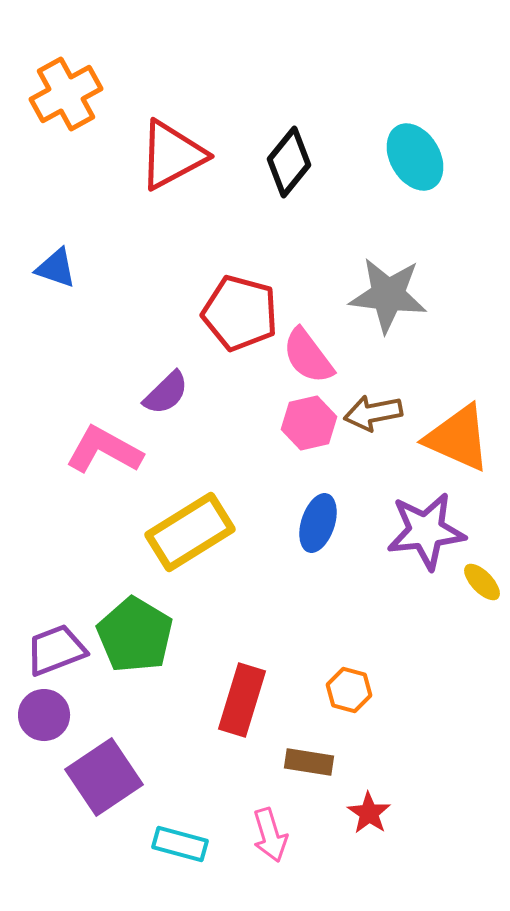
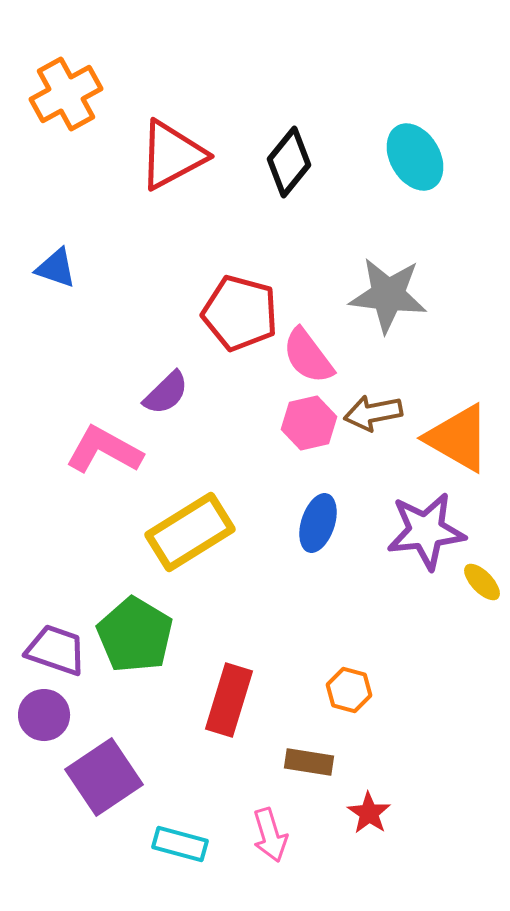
orange triangle: rotated 6 degrees clockwise
purple trapezoid: rotated 40 degrees clockwise
red rectangle: moved 13 px left
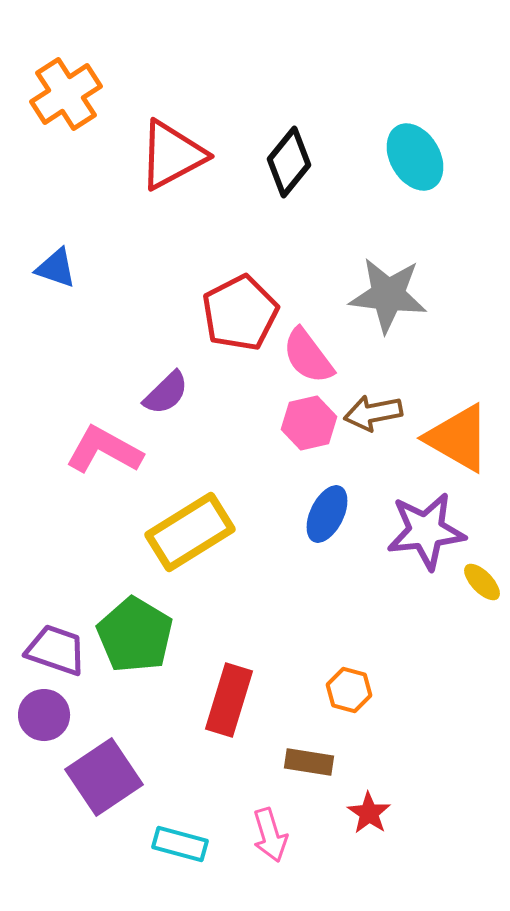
orange cross: rotated 4 degrees counterclockwise
red pentagon: rotated 30 degrees clockwise
blue ellipse: moved 9 px right, 9 px up; rotated 8 degrees clockwise
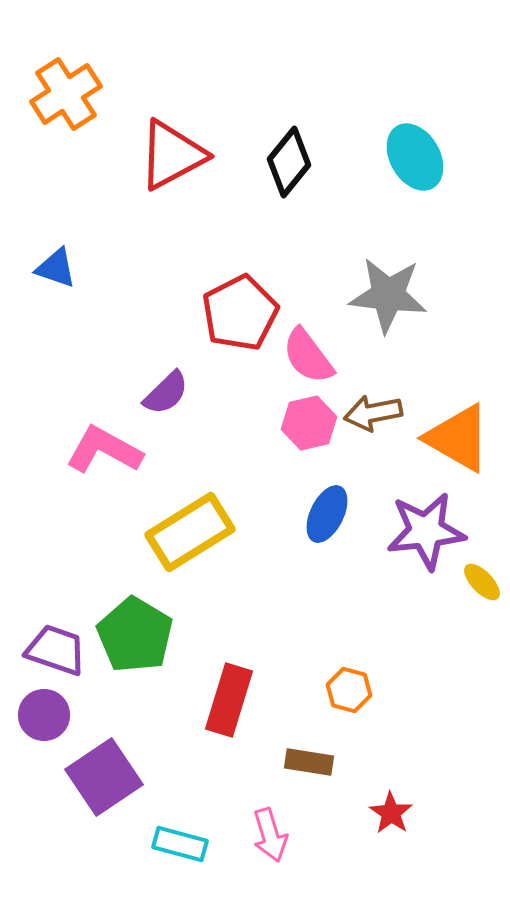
red star: moved 22 px right
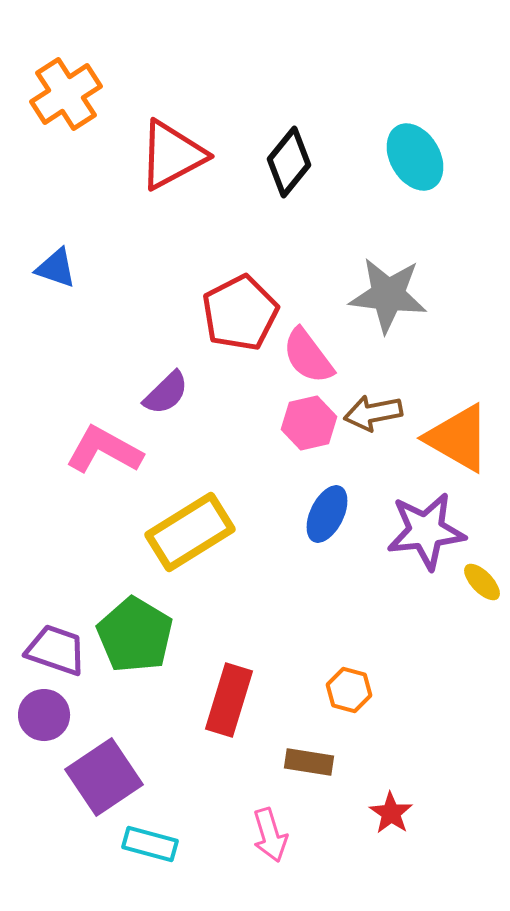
cyan rectangle: moved 30 px left
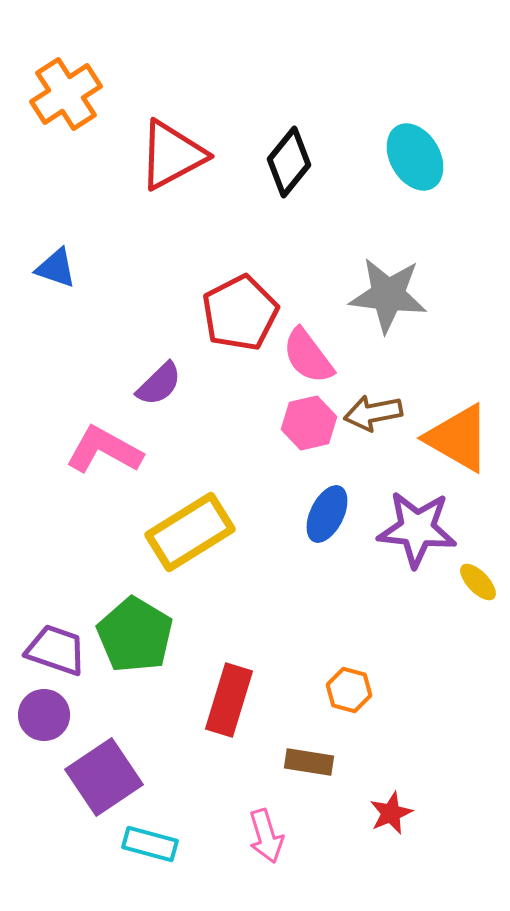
purple semicircle: moved 7 px left, 9 px up
purple star: moved 9 px left, 2 px up; rotated 12 degrees clockwise
yellow ellipse: moved 4 px left
red star: rotated 15 degrees clockwise
pink arrow: moved 4 px left, 1 px down
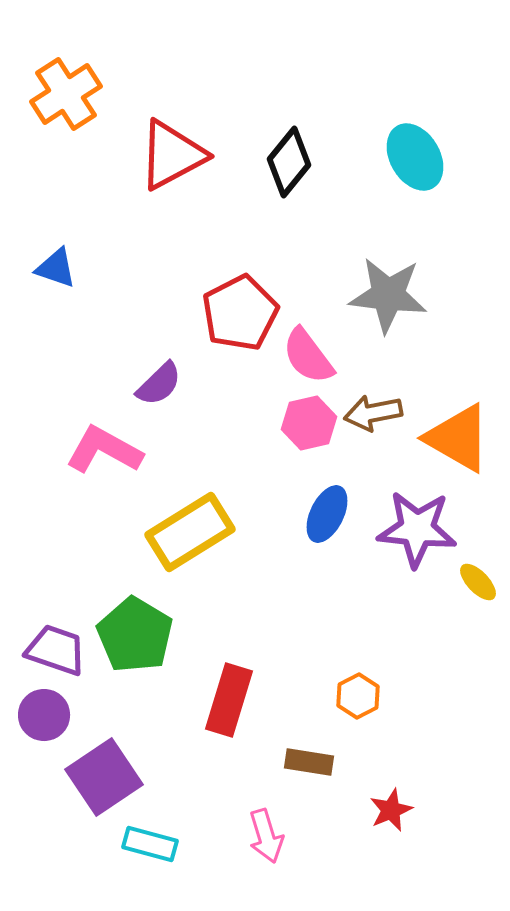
orange hexagon: moved 9 px right, 6 px down; rotated 18 degrees clockwise
red star: moved 3 px up
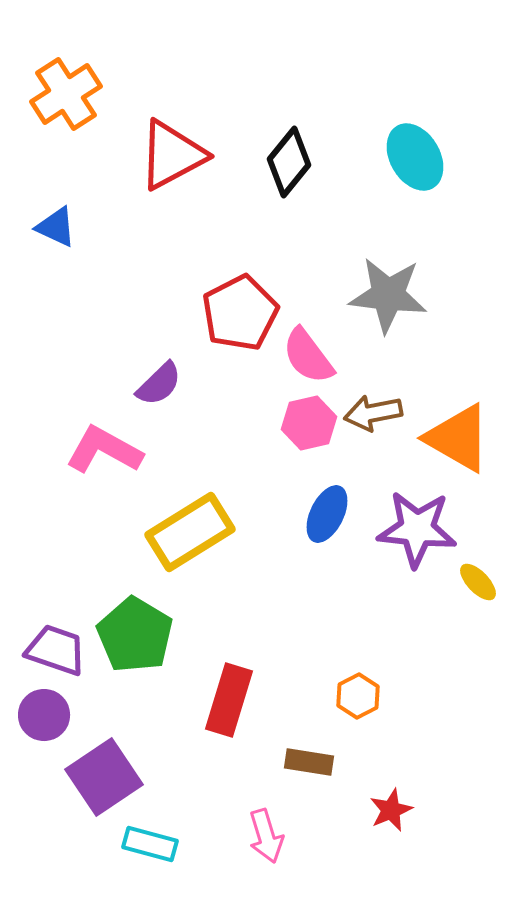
blue triangle: moved 41 px up; rotated 6 degrees clockwise
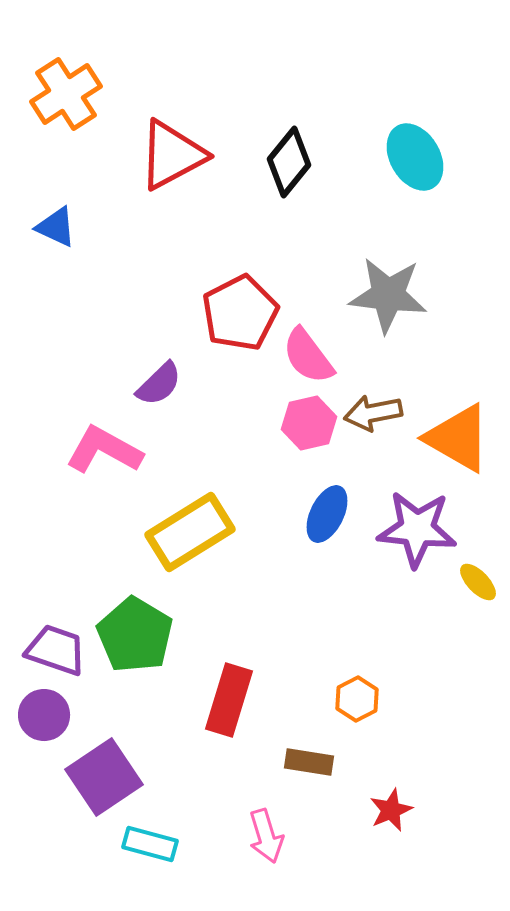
orange hexagon: moved 1 px left, 3 px down
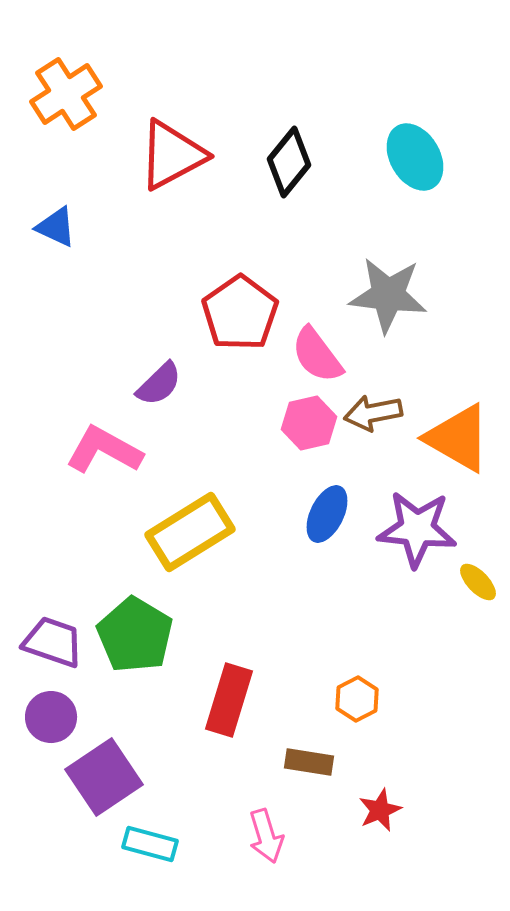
red pentagon: rotated 8 degrees counterclockwise
pink semicircle: moved 9 px right, 1 px up
purple trapezoid: moved 3 px left, 8 px up
purple circle: moved 7 px right, 2 px down
red star: moved 11 px left
